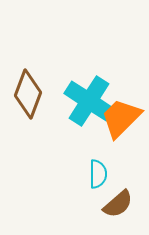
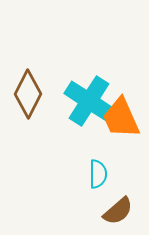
brown diamond: rotated 6 degrees clockwise
orange trapezoid: rotated 69 degrees counterclockwise
brown semicircle: moved 7 px down
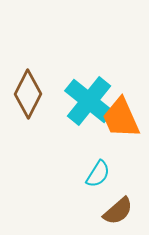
cyan cross: rotated 6 degrees clockwise
cyan semicircle: rotated 32 degrees clockwise
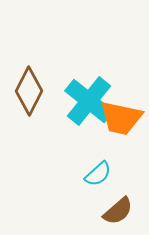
brown diamond: moved 1 px right, 3 px up
orange trapezoid: rotated 54 degrees counterclockwise
cyan semicircle: rotated 16 degrees clockwise
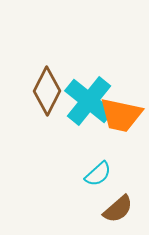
brown diamond: moved 18 px right
orange trapezoid: moved 3 px up
brown semicircle: moved 2 px up
